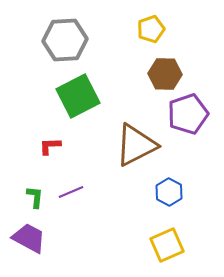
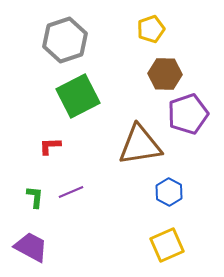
gray hexagon: rotated 15 degrees counterclockwise
brown triangle: moved 4 px right; rotated 18 degrees clockwise
purple trapezoid: moved 2 px right, 9 px down
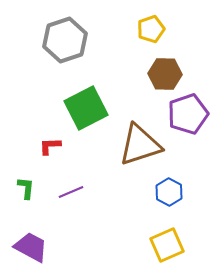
green square: moved 8 px right, 12 px down
brown triangle: rotated 9 degrees counterclockwise
green L-shape: moved 9 px left, 9 px up
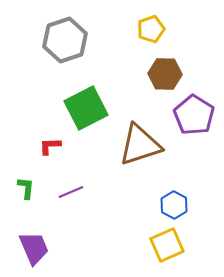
purple pentagon: moved 6 px right, 1 px down; rotated 21 degrees counterclockwise
blue hexagon: moved 5 px right, 13 px down
purple trapezoid: moved 3 px right, 1 px down; rotated 39 degrees clockwise
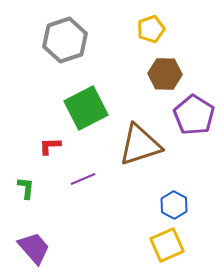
purple line: moved 12 px right, 13 px up
purple trapezoid: rotated 18 degrees counterclockwise
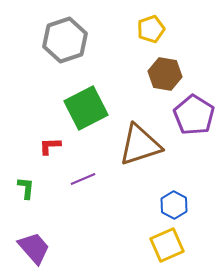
brown hexagon: rotated 8 degrees clockwise
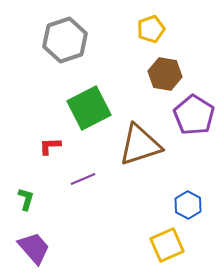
green square: moved 3 px right
green L-shape: moved 11 px down; rotated 10 degrees clockwise
blue hexagon: moved 14 px right
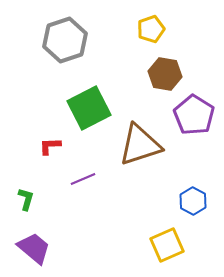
blue hexagon: moved 5 px right, 4 px up
purple trapezoid: rotated 9 degrees counterclockwise
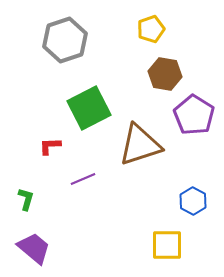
yellow square: rotated 24 degrees clockwise
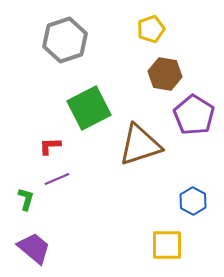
purple line: moved 26 px left
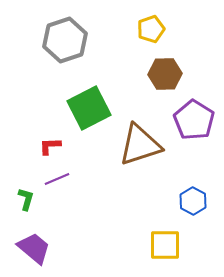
brown hexagon: rotated 12 degrees counterclockwise
purple pentagon: moved 5 px down
yellow square: moved 2 px left
